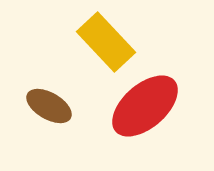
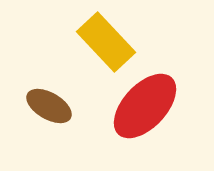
red ellipse: rotated 6 degrees counterclockwise
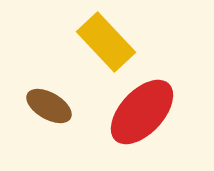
red ellipse: moved 3 px left, 6 px down
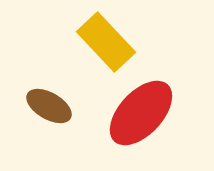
red ellipse: moved 1 px left, 1 px down
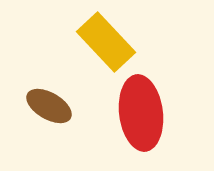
red ellipse: rotated 50 degrees counterclockwise
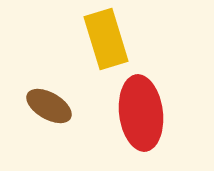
yellow rectangle: moved 3 px up; rotated 26 degrees clockwise
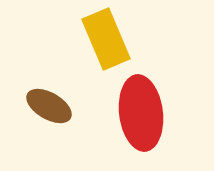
yellow rectangle: rotated 6 degrees counterclockwise
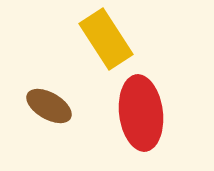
yellow rectangle: rotated 10 degrees counterclockwise
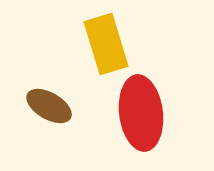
yellow rectangle: moved 5 px down; rotated 16 degrees clockwise
